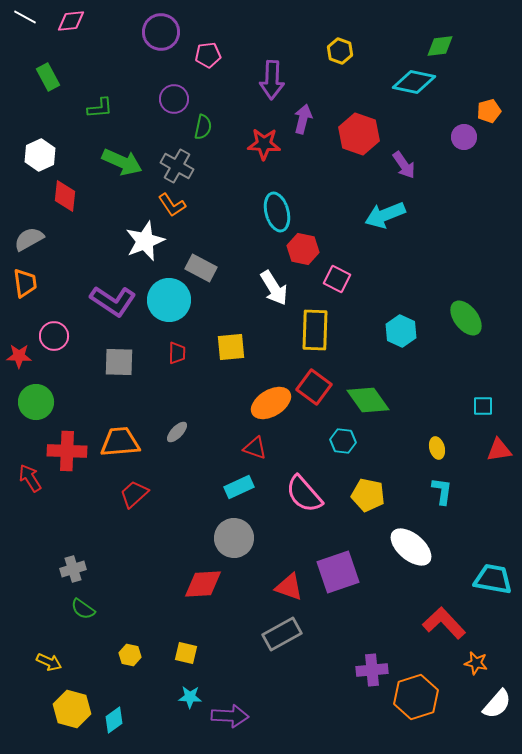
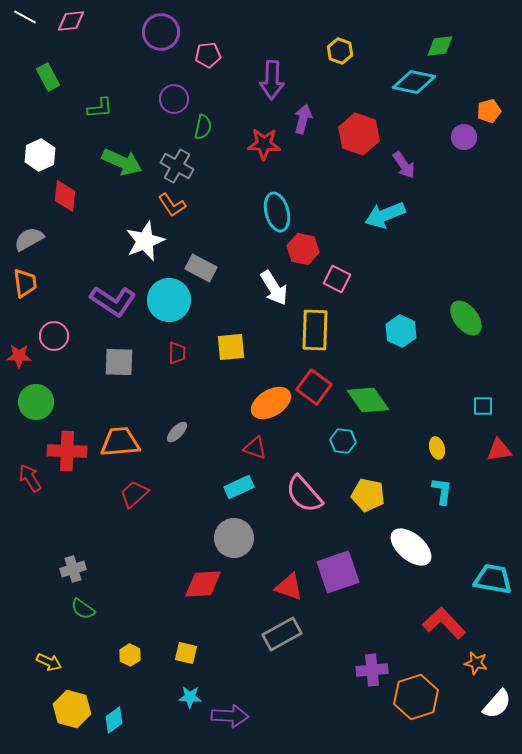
yellow hexagon at (130, 655): rotated 15 degrees clockwise
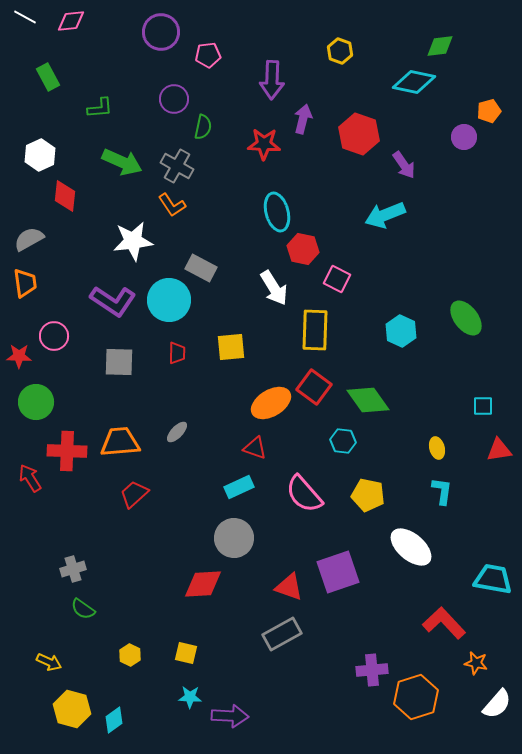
white star at (145, 241): moved 12 px left; rotated 15 degrees clockwise
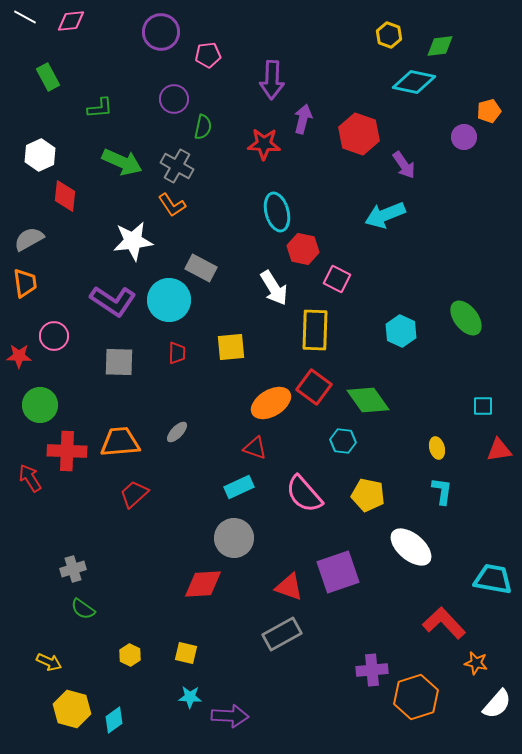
yellow hexagon at (340, 51): moved 49 px right, 16 px up
green circle at (36, 402): moved 4 px right, 3 px down
